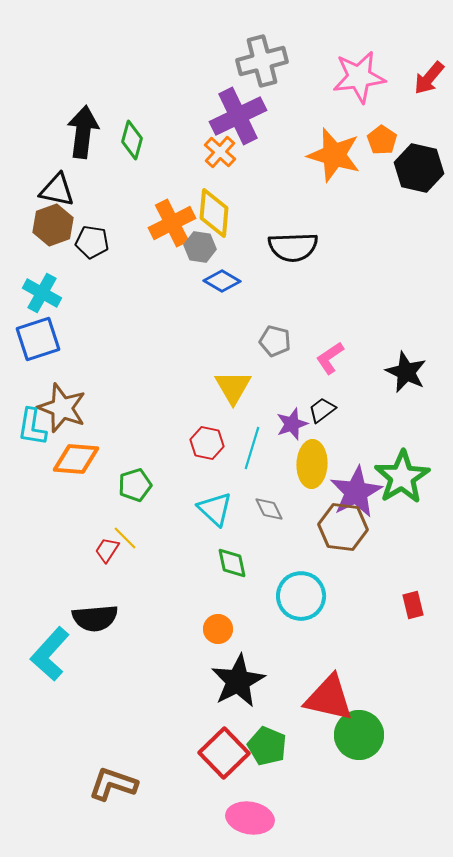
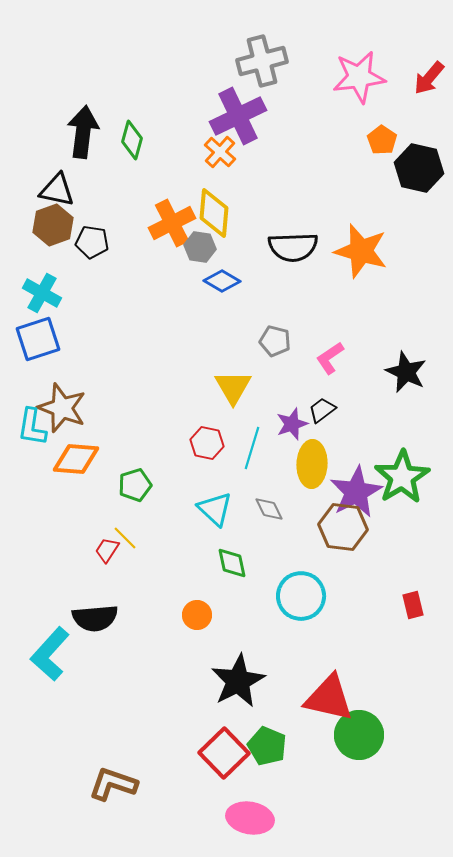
orange star at (334, 155): moved 27 px right, 96 px down
orange circle at (218, 629): moved 21 px left, 14 px up
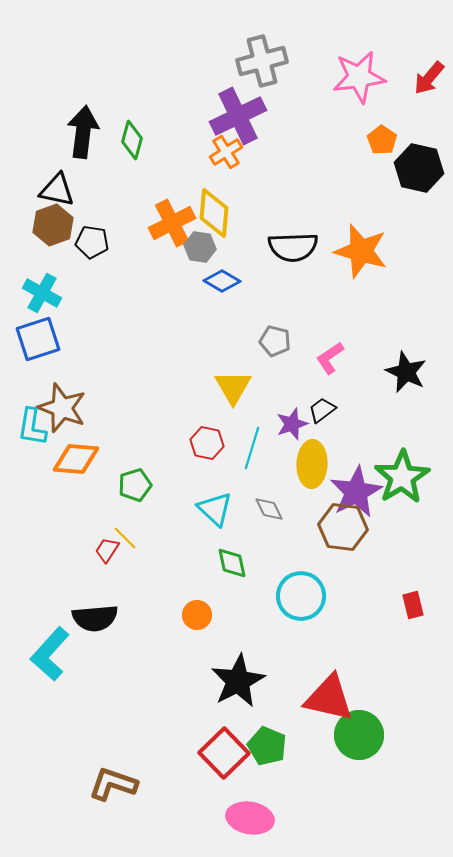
orange cross at (220, 152): moved 6 px right; rotated 16 degrees clockwise
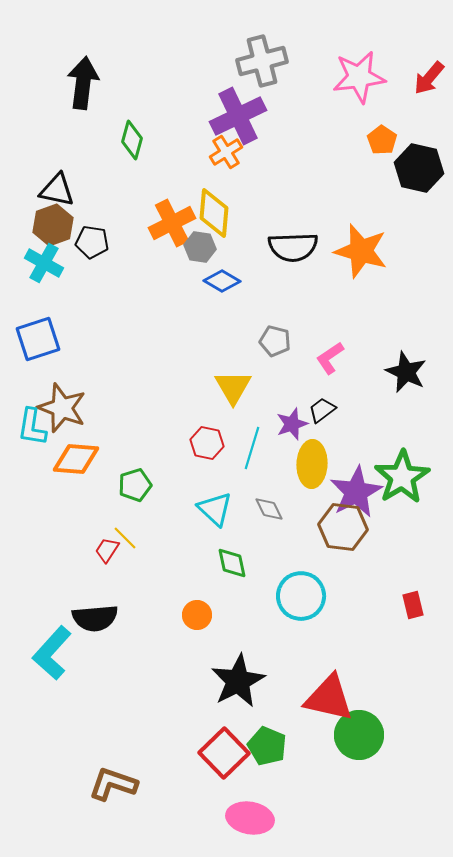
black arrow at (83, 132): moved 49 px up
cyan cross at (42, 293): moved 2 px right, 30 px up
cyan L-shape at (50, 654): moved 2 px right, 1 px up
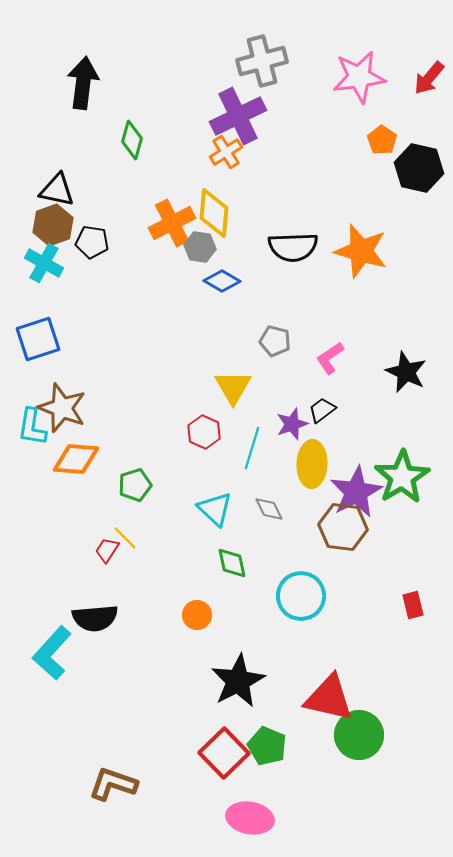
red hexagon at (207, 443): moved 3 px left, 11 px up; rotated 12 degrees clockwise
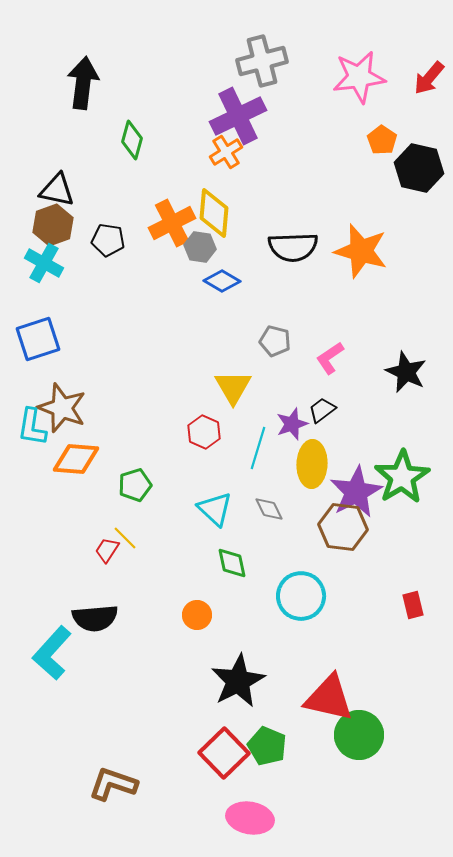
black pentagon at (92, 242): moved 16 px right, 2 px up
cyan line at (252, 448): moved 6 px right
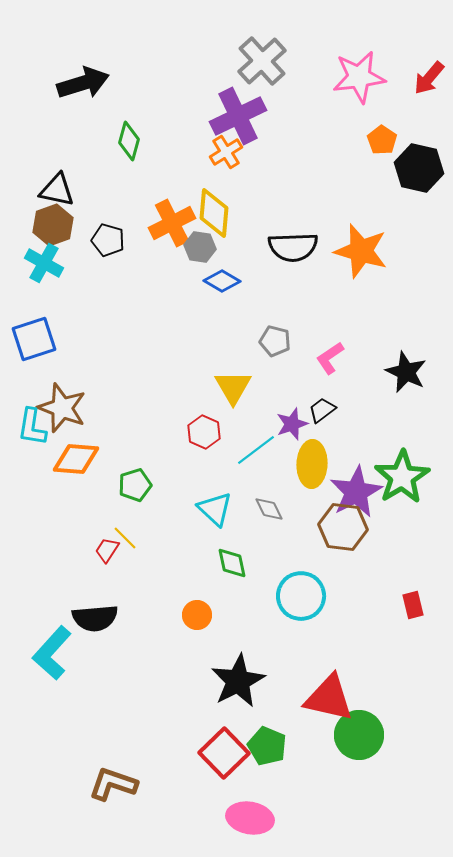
gray cross at (262, 61): rotated 27 degrees counterclockwise
black arrow at (83, 83): rotated 66 degrees clockwise
green diamond at (132, 140): moved 3 px left, 1 px down
black pentagon at (108, 240): rotated 8 degrees clockwise
blue square at (38, 339): moved 4 px left
cyan line at (258, 448): moved 2 px left, 2 px down; rotated 36 degrees clockwise
